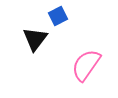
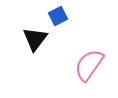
pink semicircle: moved 3 px right
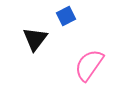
blue square: moved 8 px right
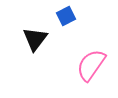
pink semicircle: moved 2 px right
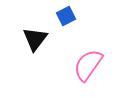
pink semicircle: moved 3 px left
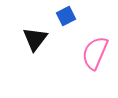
pink semicircle: moved 7 px right, 12 px up; rotated 12 degrees counterclockwise
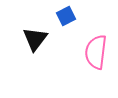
pink semicircle: moved 1 px right, 1 px up; rotated 16 degrees counterclockwise
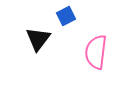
black triangle: moved 3 px right
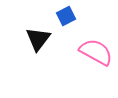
pink semicircle: rotated 112 degrees clockwise
